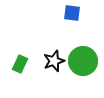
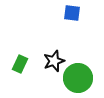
green circle: moved 5 px left, 17 px down
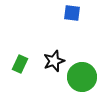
green circle: moved 4 px right, 1 px up
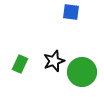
blue square: moved 1 px left, 1 px up
green circle: moved 5 px up
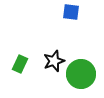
green circle: moved 1 px left, 2 px down
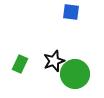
green circle: moved 6 px left
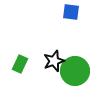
green circle: moved 3 px up
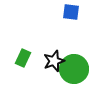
green rectangle: moved 3 px right, 6 px up
green circle: moved 1 px left, 2 px up
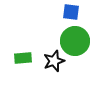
green rectangle: rotated 60 degrees clockwise
green circle: moved 1 px right, 28 px up
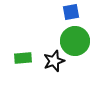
blue square: rotated 18 degrees counterclockwise
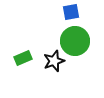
green rectangle: rotated 18 degrees counterclockwise
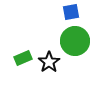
black star: moved 5 px left, 1 px down; rotated 15 degrees counterclockwise
